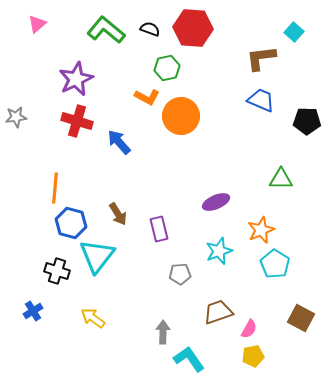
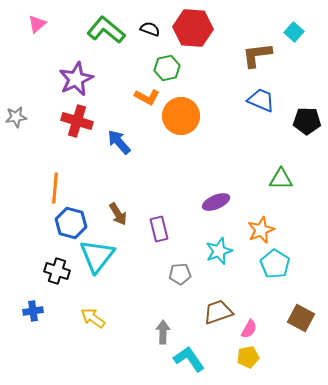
brown L-shape: moved 4 px left, 3 px up
blue cross: rotated 24 degrees clockwise
yellow pentagon: moved 5 px left, 1 px down
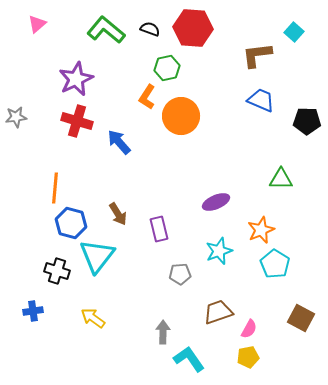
orange L-shape: rotated 95 degrees clockwise
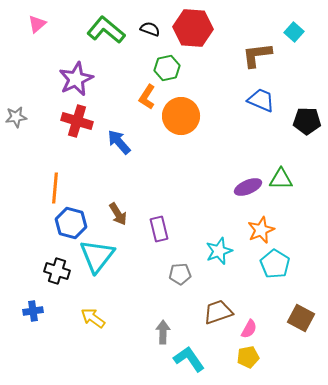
purple ellipse: moved 32 px right, 15 px up
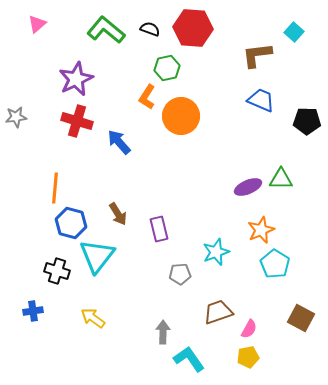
cyan star: moved 3 px left, 1 px down
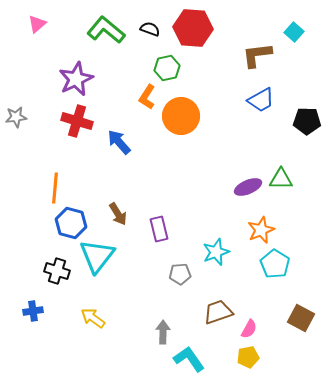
blue trapezoid: rotated 128 degrees clockwise
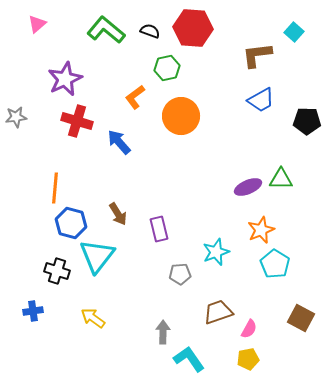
black semicircle: moved 2 px down
purple star: moved 11 px left
orange L-shape: moved 12 px left; rotated 20 degrees clockwise
yellow pentagon: moved 2 px down
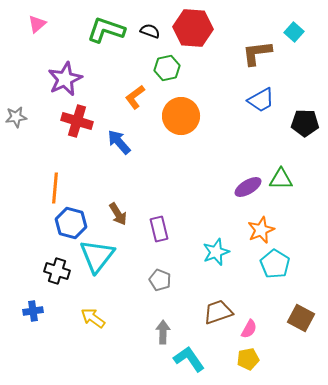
green L-shape: rotated 21 degrees counterclockwise
brown L-shape: moved 2 px up
black pentagon: moved 2 px left, 2 px down
purple ellipse: rotated 8 degrees counterclockwise
gray pentagon: moved 20 px left, 6 px down; rotated 25 degrees clockwise
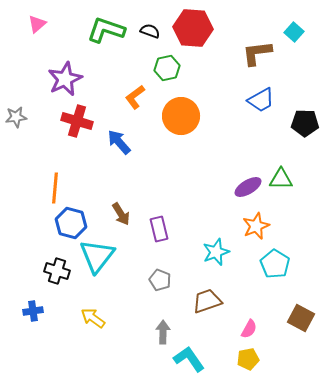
brown arrow: moved 3 px right
orange star: moved 5 px left, 4 px up
brown trapezoid: moved 11 px left, 11 px up
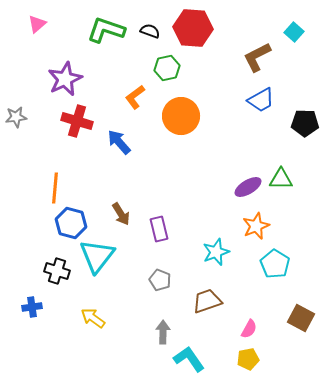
brown L-shape: moved 4 px down; rotated 20 degrees counterclockwise
blue cross: moved 1 px left, 4 px up
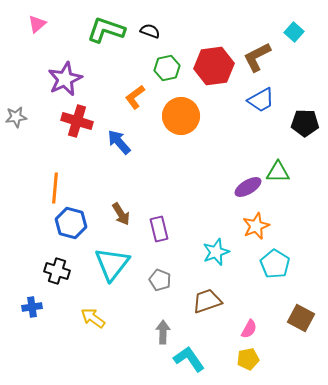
red hexagon: moved 21 px right, 38 px down; rotated 12 degrees counterclockwise
green triangle: moved 3 px left, 7 px up
cyan triangle: moved 15 px right, 8 px down
